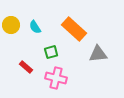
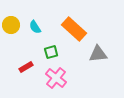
red rectangle: rotated 72 degrees counterclockwise
pink cross: rotated 25 degrees clockwise
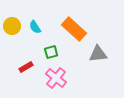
yellow circle: moved 1 px right, 1 px down
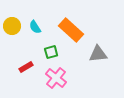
orange rectangle: moved 3 px left, 1 px down
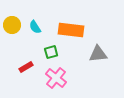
yellow circle: moved 1 px up
orange rectangle: rotated 35 degrees counterclockwise
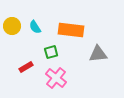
yellow circle: moved 1 px down
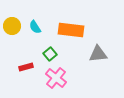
green square: moved 1 px left, 2 px down; rotated 24 degrees counterclockwise
red rectangle: rotated 16 degrees clockwise
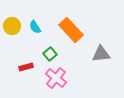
orange rectangle: rotated 40 degrees clockwise
gray triangle: moved 3 px right
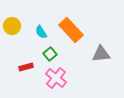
cyan semicircle: moved 6 px right, 5 px down
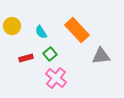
orange rectangle: moved 6 px right
gray triangle: moved 2 px down
red rectangle: moved 9 px up
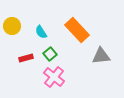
pink cross: moved 2 px left, 1 px up
